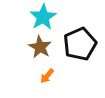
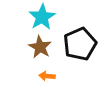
cyan star: moved 1 px left
orange arrow: rotated 56 degrees clockwise
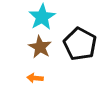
black pentagon: rotated 20 degrees counterclockwise
orange arrow: moved 12 px left, 2 px down
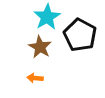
cyan star: moved 5 px right
black pentagon: moved 9 px up
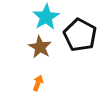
cyan star: moved 1 px left
orange arrow: moved 3 px right, 5 px down; rotated 105 degrees clockwise
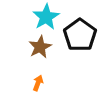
black pentagon: rotated 8 degrees clockwise
brown star: rotated 15 degrees clockwise
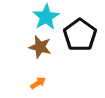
brown star: rotated 30 degrees counterclockwise
orange arrow: rotated 35 degrees clockwise
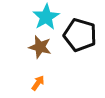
black pentagon: rotated 20 degrees counterclockwise
orange arrow: rotated 21 degrees counterclockwise
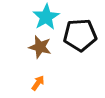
black pentagon: rotated 20 degrees counterclockwise
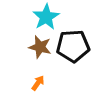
black pentagon: moved 7 px left, 11 px down
